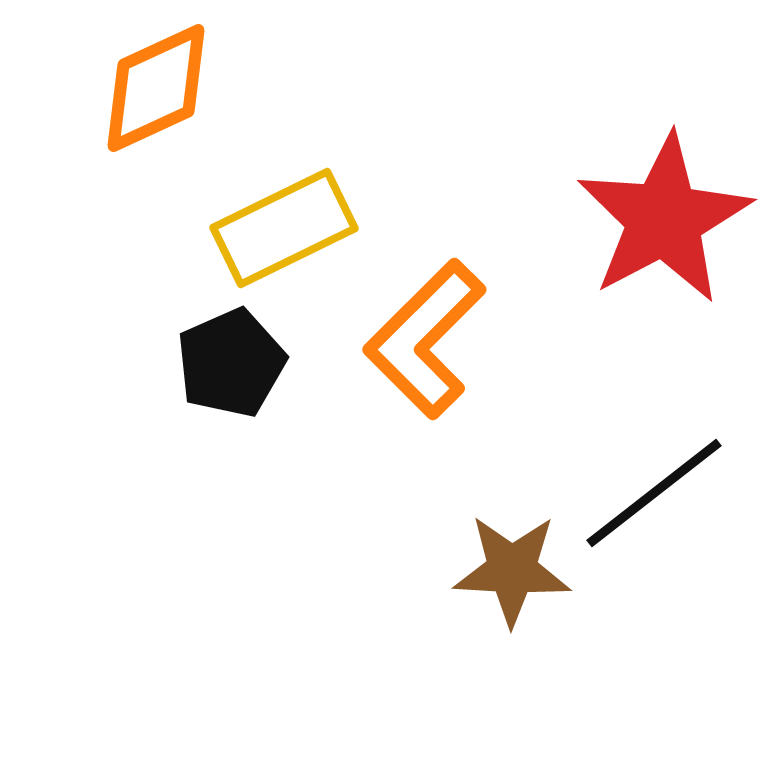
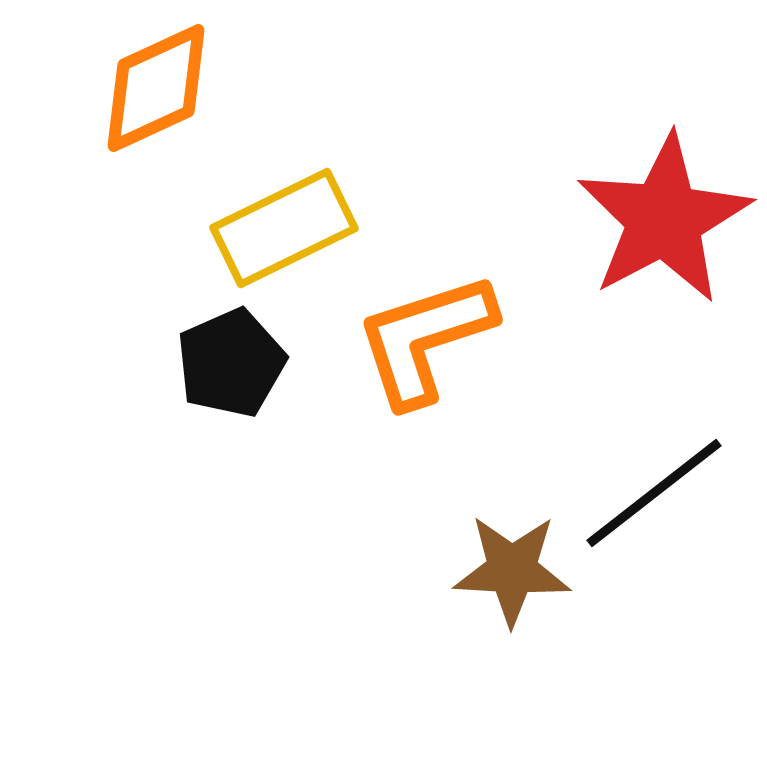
orange L-shape: rotated 27 degrees clockwise
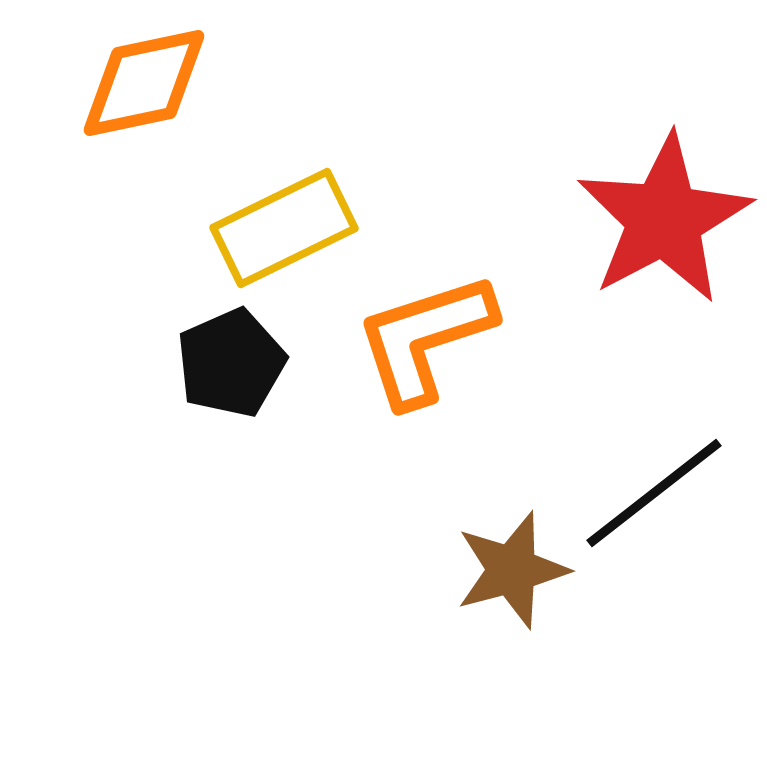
orange diamond: moved 12 px left, 5 px up; rotated 13 degrees clockwise
brown star: rotated 18 degrees counterclockwise
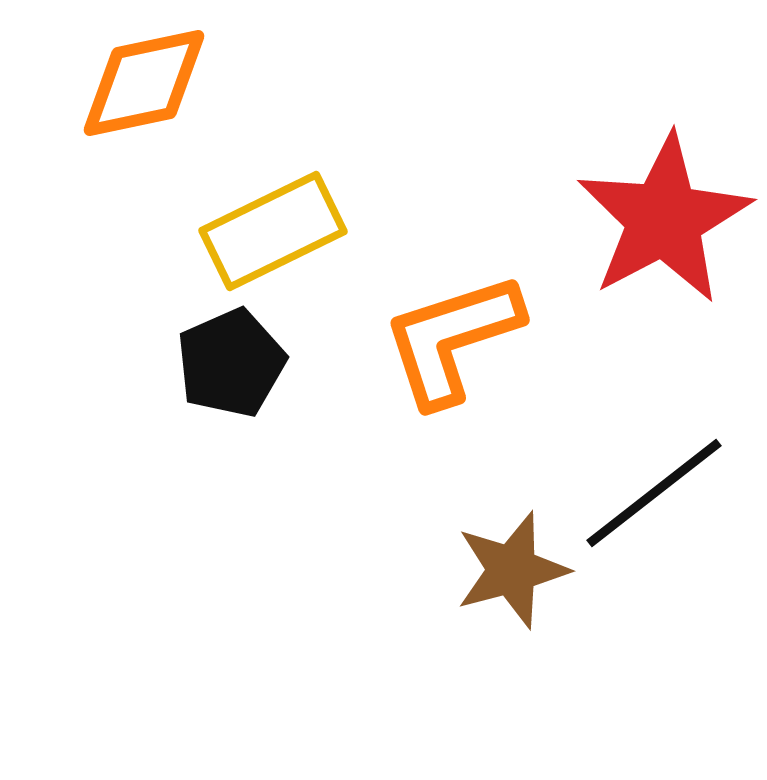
yellow rectangle: moved 11 px left, 3 px down
orange L-shape: moved 27 px right
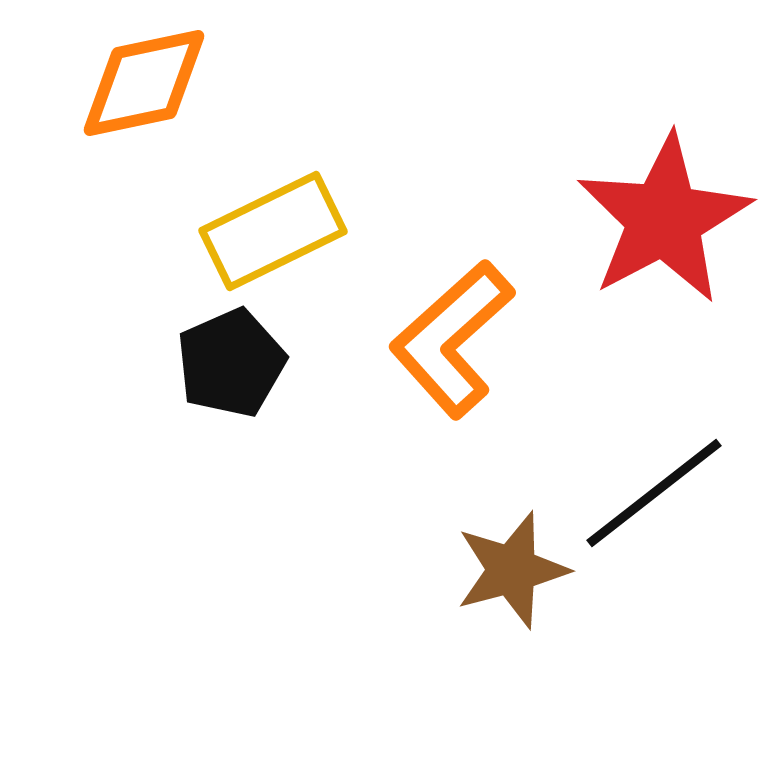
orange L-shape: rotated 24 degrees counterclockwise
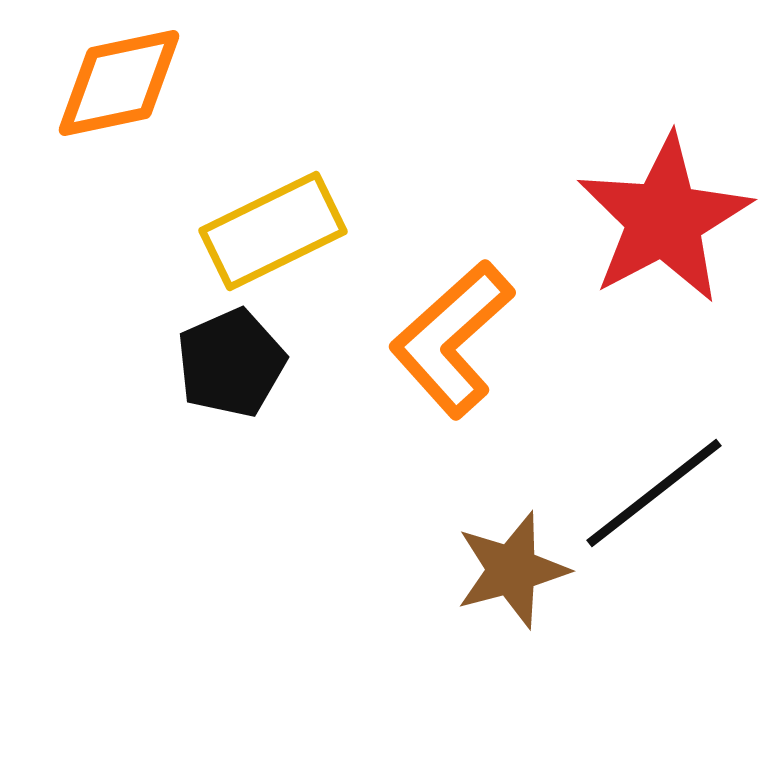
orange diamond: moved 25 px left
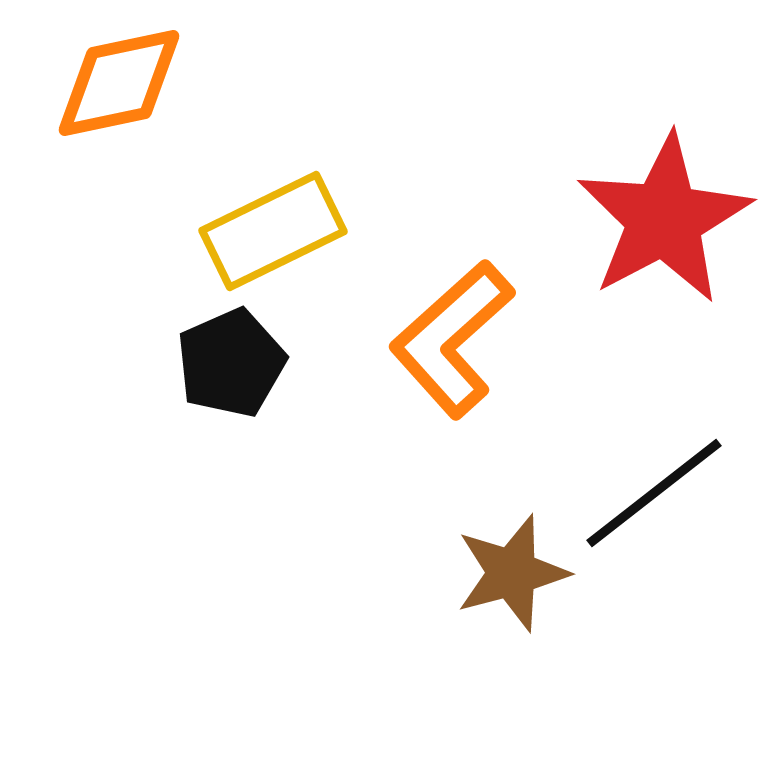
brown star: moved 3 px down
